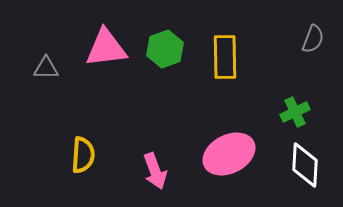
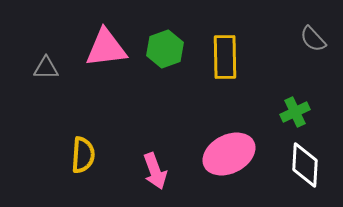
gray semicircle: rotated 116 degrees clockwise
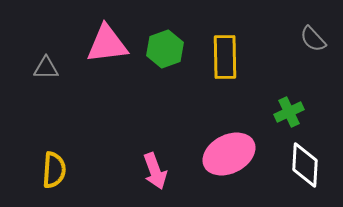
pink triangle: moved 1 px right, 4 px up
green cross: moved 6 px left
yellow semicircle: moved 29 px left, 15 px down
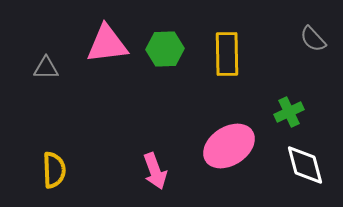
green hexagon: rotated 18 degrees clockwise
yellow rectangle: moved 2 px right, 3 px up
pink ellipse: moved 8 px up; rotated 6 degrees counterclockwise
white diamond: rotated 18 degrees counterclockwise
yellow semicircle: rotated 6 degrees counterclockwise
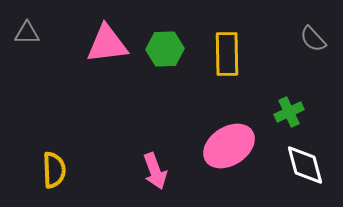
gray triangle: moved 19 px left, 35 px up
